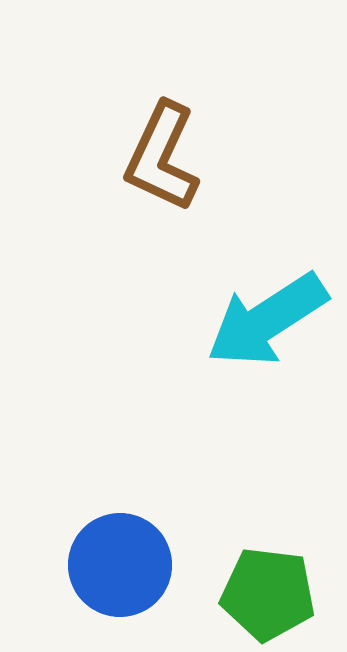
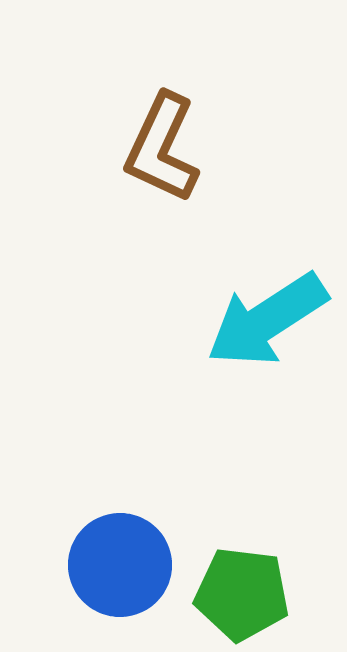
brown L-shape: moved 9 px up
green pentagon: moved 26 px left
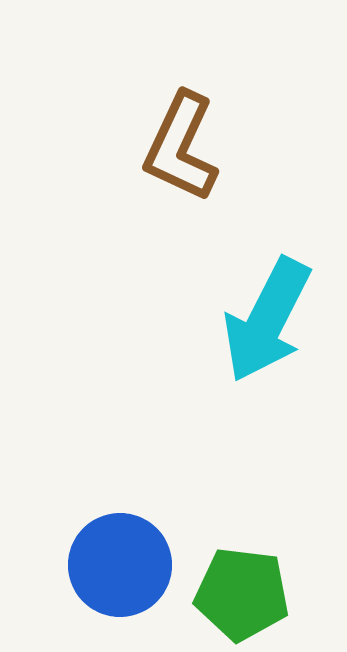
brown L-shape: moved 19 px right, 1 px up
cyan arrow: rotated 30 degrees counterclockwise
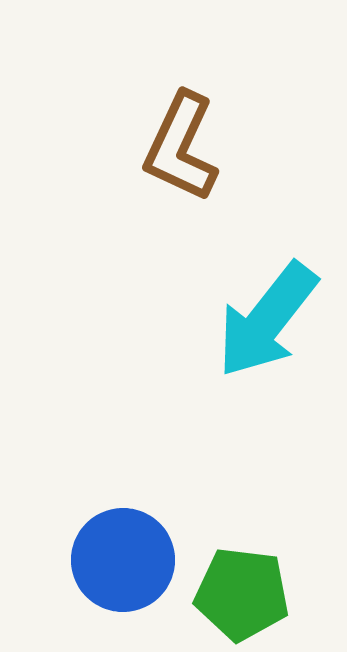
cyan arrow: rotated 11 degrees clockwise
blue circle: moved 3 px right, 5 px up
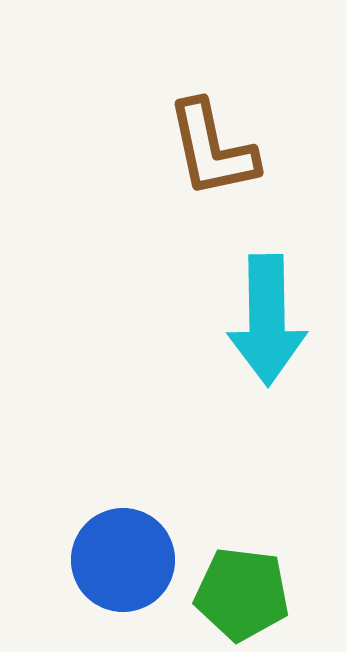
brown L-shape: moved 31 px right, 2 px down; rotated 37 degrees counterclockwise
cyan arrow: rotated 39 degrees counterclockwise
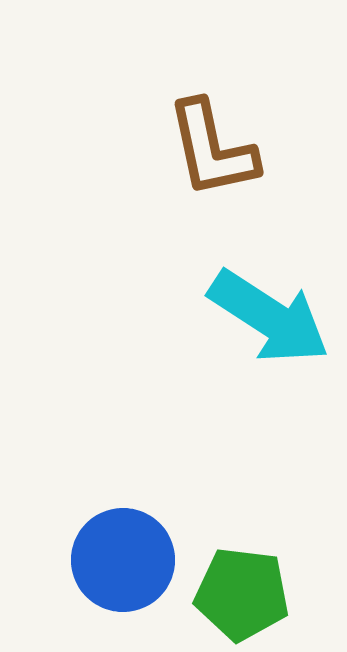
cyan arrow: moved 2 px right, 3 px up; rotated 56 degrees counterclockwise
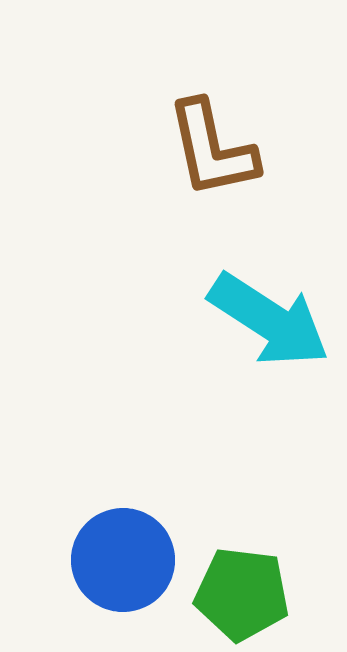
cyan arrow: moved 3 px down
